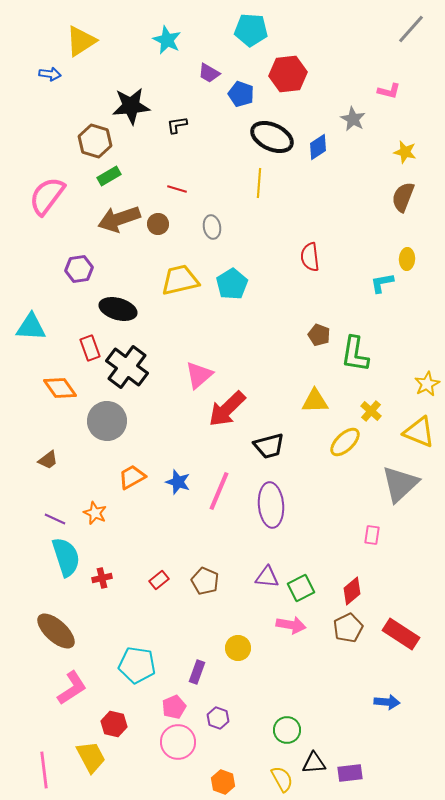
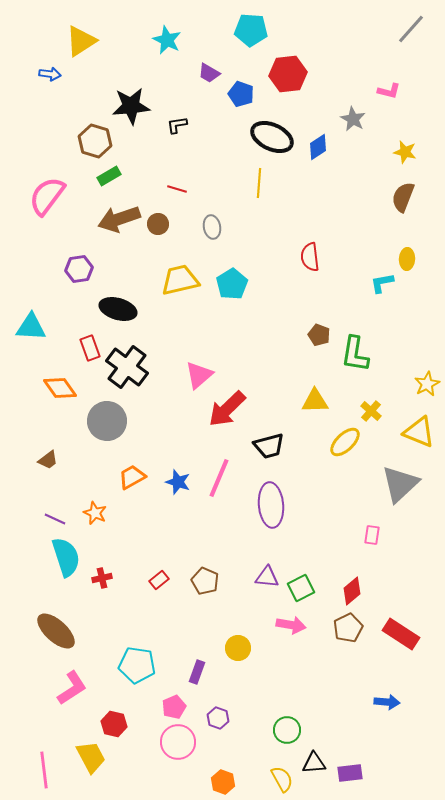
pink line at (219, 491): moved 13 px up
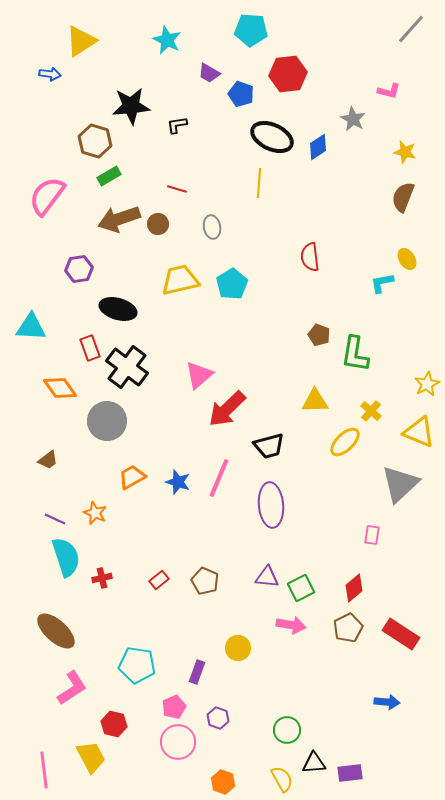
yellow ellipse at (407, 259): rotated 35 degrees counterclockwise
red diamond at (352, 591): moved 2 px right, 3 px up
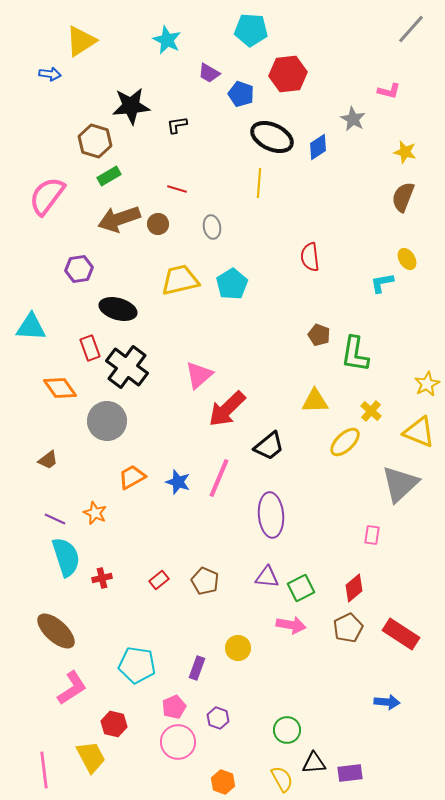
black trapezoid at (269, 446): rotated 24 degrees counterclockwise
purple ellipse at (271, 505): moved 10 px down
purple rectangle at (197, 672): moved 4 px up
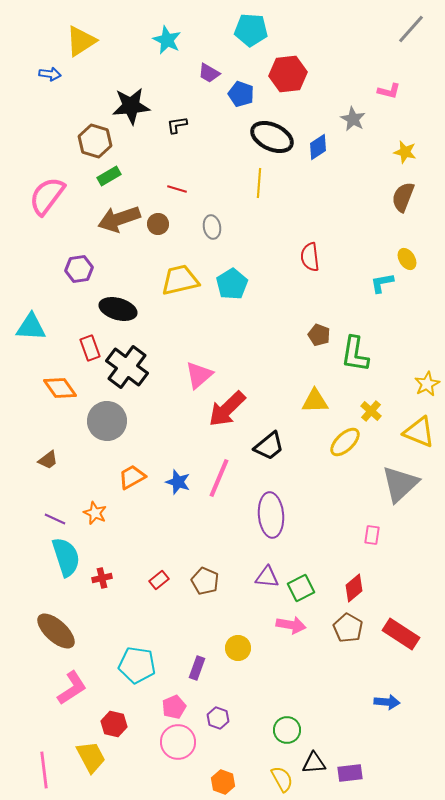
brown pentagon at (348, 628): rotated 16 degrees counterclockwise
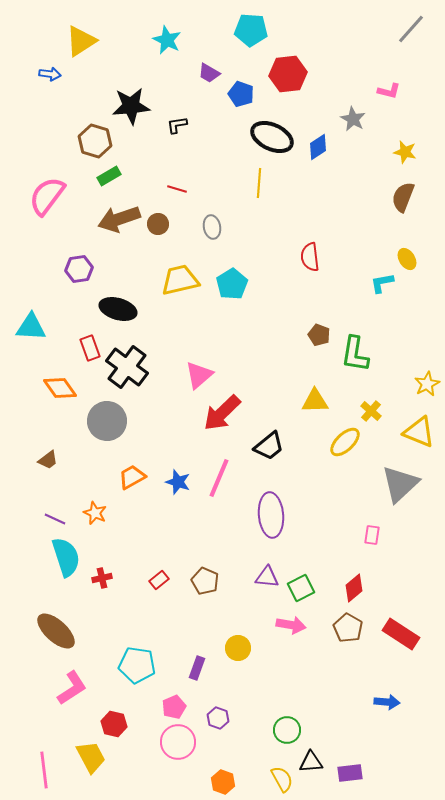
red arrow at (227, 409): moved 5 px left, 4 px down
black triangle at (314, 763): moved 3 px left, 1 px up
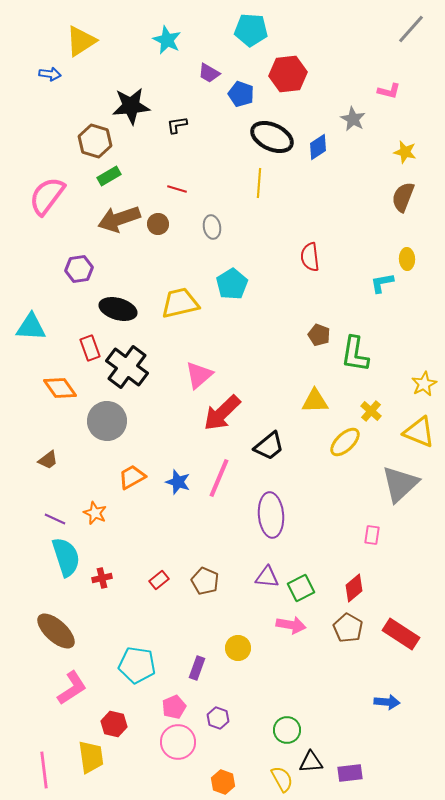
yellow ellipse at (407, 259): rotated 30 degrees clockwise
yellow trapezoid at (180, 280): moved 23 px down
yellow star at (427, 384): moved 3 px left
yellow trapezoid at (91, 757): rotated 20 degrees clockwise
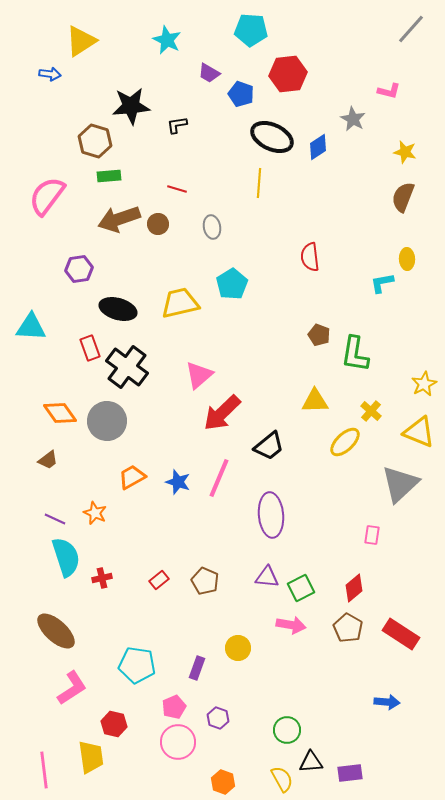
green rectangle at (109, 176): rotated 25 degrees clockwise
orange diamond at (60, 388): moved 25 px down
